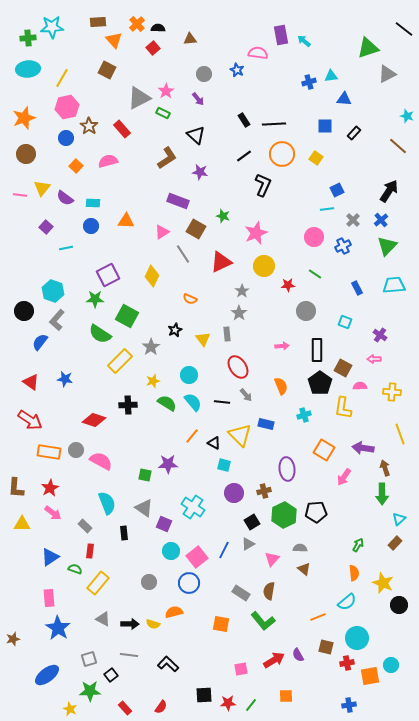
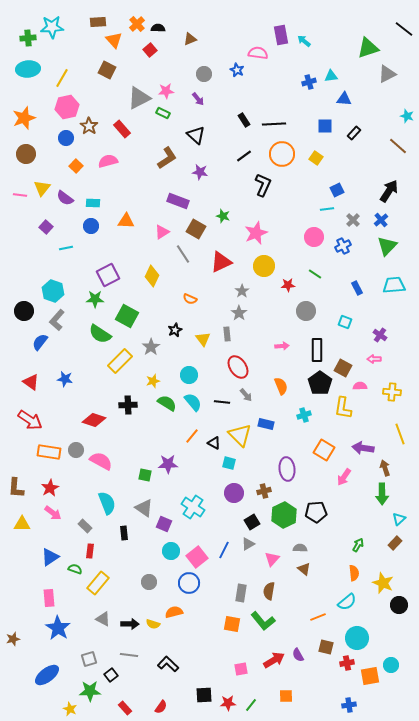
brown triangle at (190, 39): rotated 16 degrees counterclockwise
red square at (153, 48): moved 3 px left, 2 px down
pink star at (166, 91): rotated 28 degrees clockwise
cyan square at (224, 465): moved 5 px right, 2 px up
gray rectangle at (241, 593): rotated 66 degrees clockwise
orange square at (221, 624): moved 11 px right
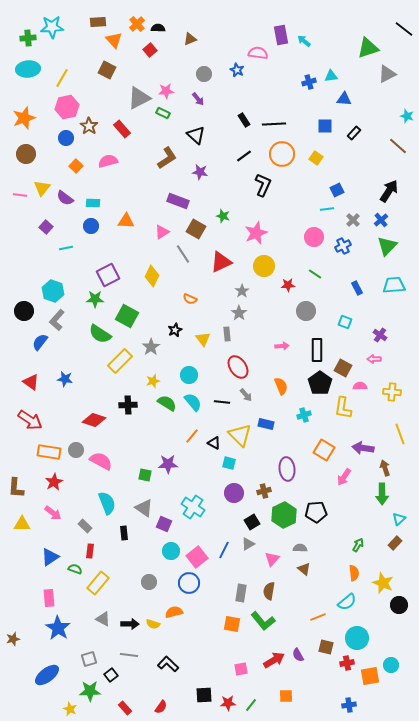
red star at (50, 488): moved 4 px right, 6 px up
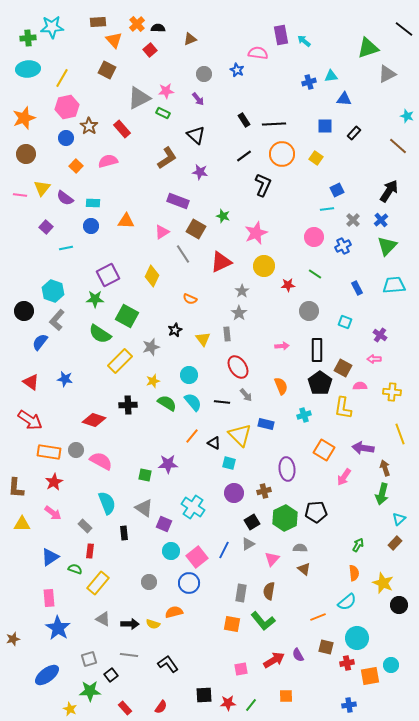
gray circle at (306, 311): moved 3 px right
gray star at (151, 347): rotated 18 degrees clockwise
green arrow at (382, 494): rotated 15 degrees clockwise
green hexagon at (284, 515): moved 1 px right, 3 px down
black L-shape at (168, 664): rotated 10 degrees clockwise
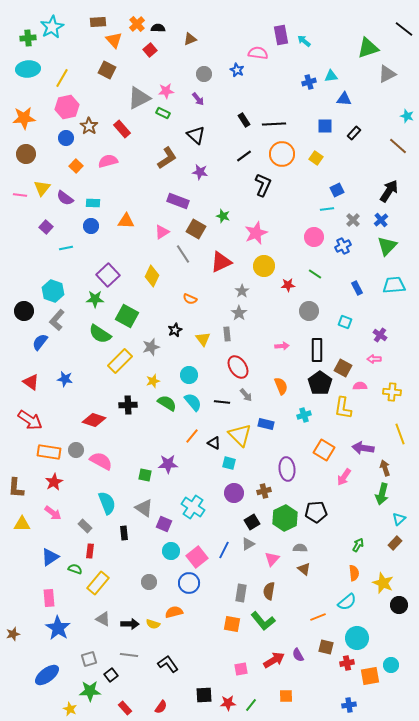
cyan star at (52, 27): rotated 25 degrees counterclockwise
orange star at (24, 118): rotated 15 degrees clockwise
purple square at (108, 275): rotated 15 degrees counterclockwise
brown star at (13, 639): moved 5 px up
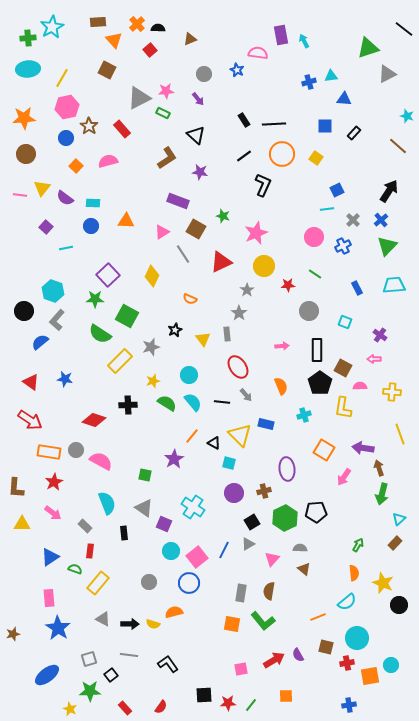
cyan arrow at (304, 41): rotated 24 degrees clockwise
gray star at (242, 291): moved 5 px right, 1 px up
blue semicircle at (40, 342): rotated 12 degrees clockwise
purple star at (168, 464): moved 6 px right, 5 px up; rotated 30 degrees counterclockwise
brown arrow at (385, 468): moved 6 px left
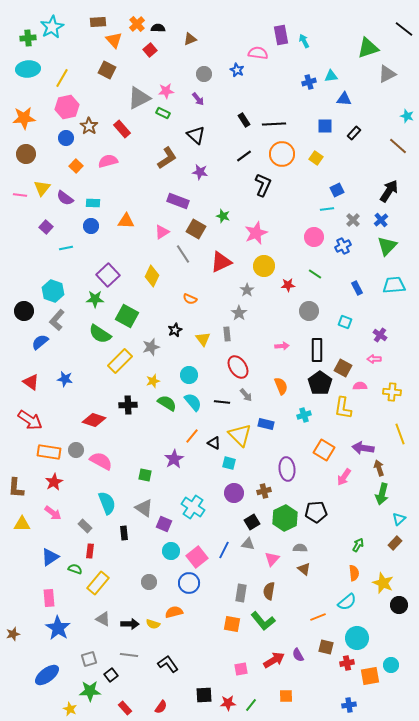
gray triangle at (248, 544): rotated 40 degrees clockwise
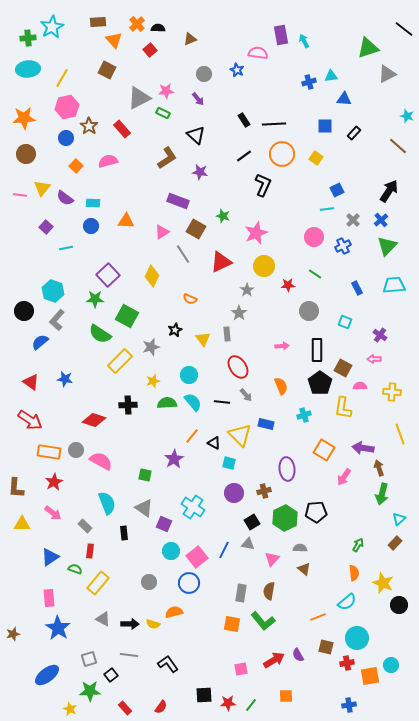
green semicircle at (167, 403): rotated 36 degrees counterclockwise
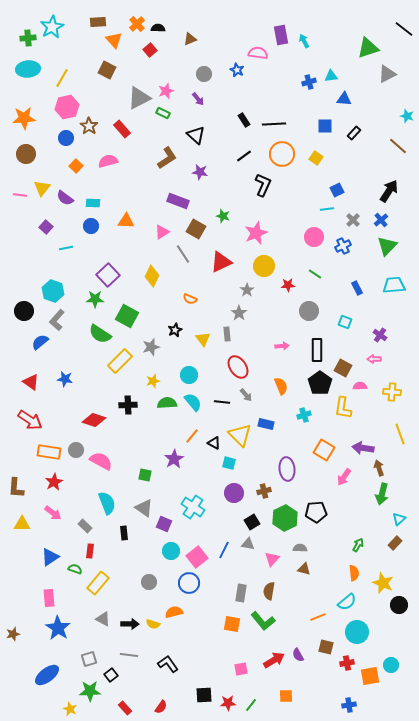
pink star at (166, 91): rotated 14 degrees counterclockwise
brown triangle at (304, 569): rotated 24 degrees counterclockwise
cyan circle at (357, 638): moved 6 px up
